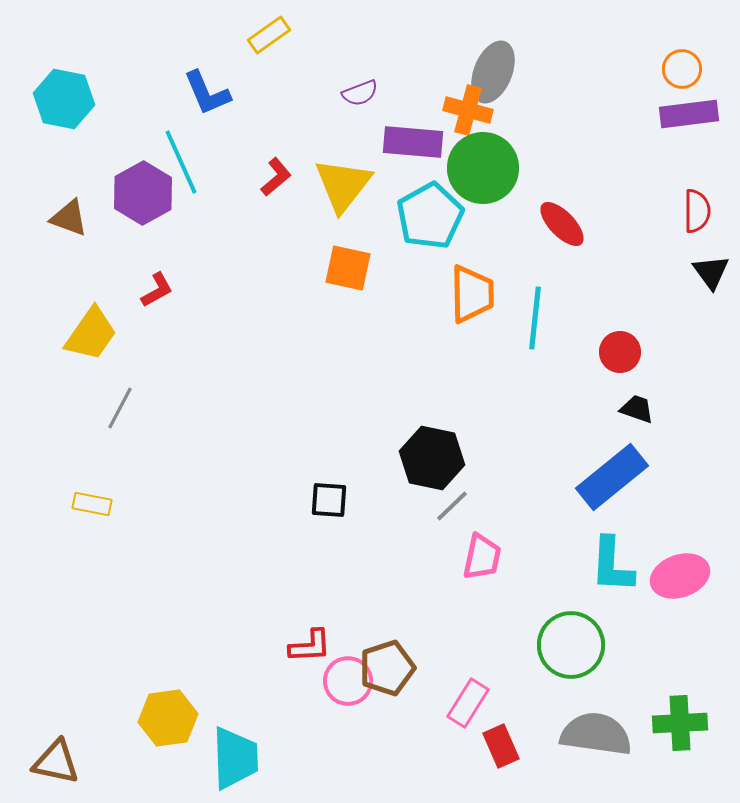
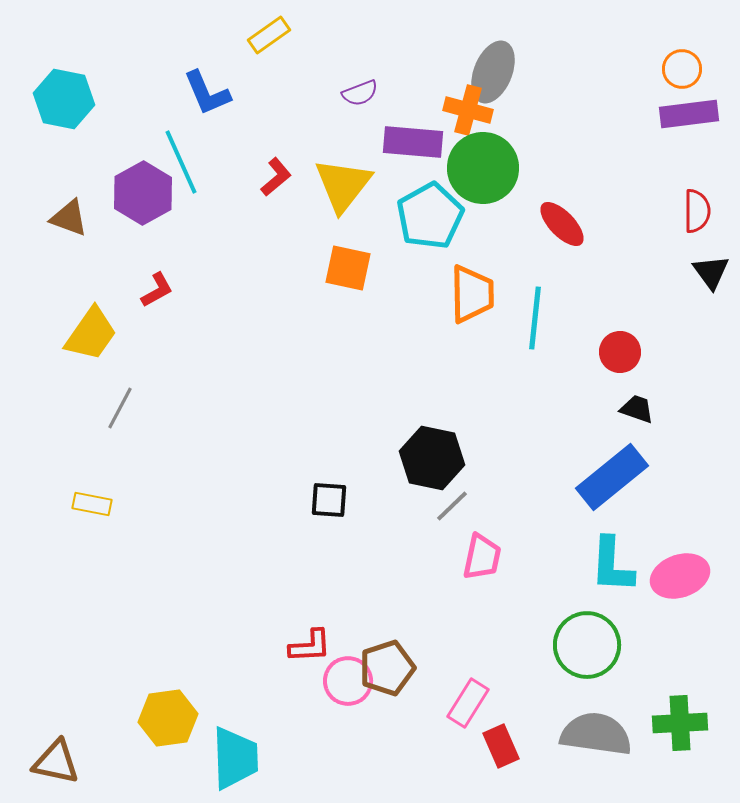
green circle at (571, 645): moved 16 px right
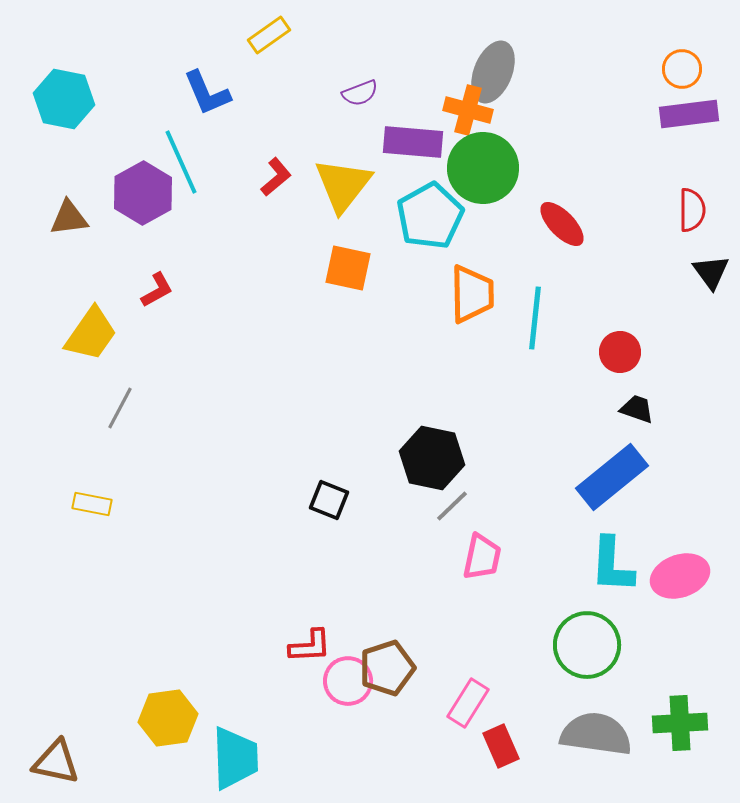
red semicircle at (697, 211): moved 5 px left, 1 px up
brown triangle at (69, 218): rotated 27 degrees counterclockwise
black square at (329, 500): rotated 18 degrees clockwise
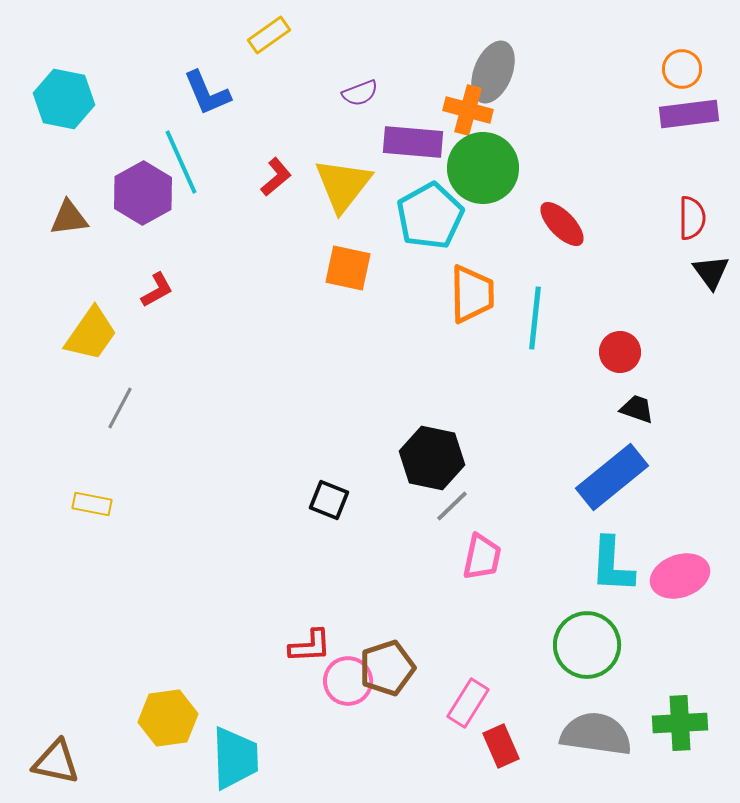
red semicircle at (692, 210): moved 8 px down
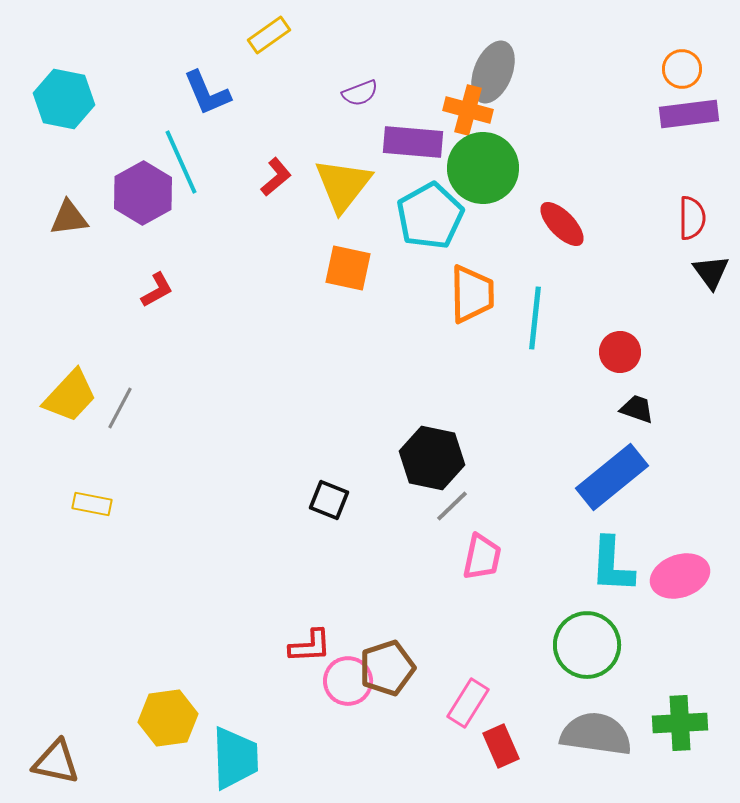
yellow trapezoid at (91, 334): moved 21 px left, 62 px down; rotated 8 degrees clockwise
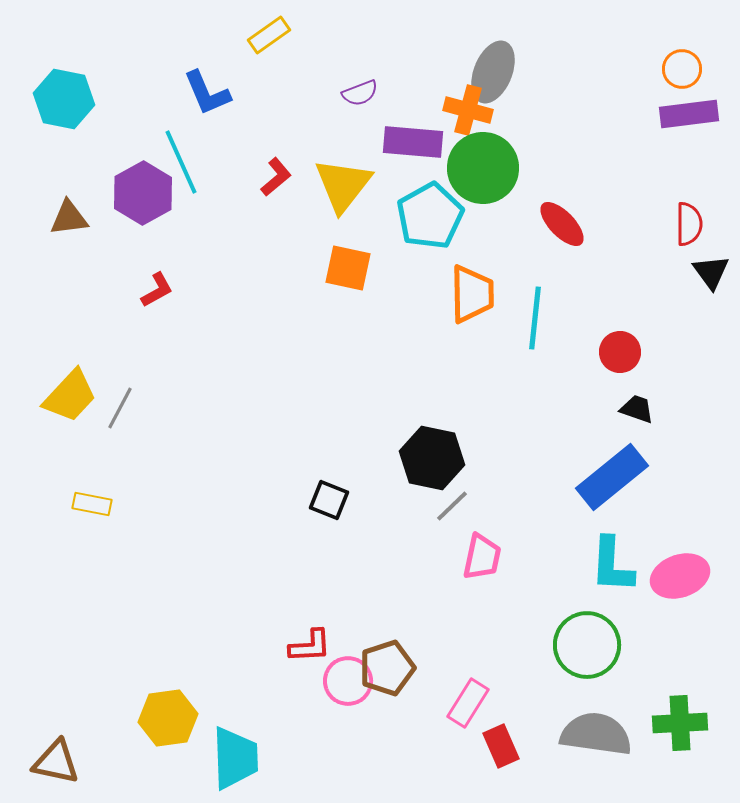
red semicircle at (692, 218): moved 3 px left, 6 px down
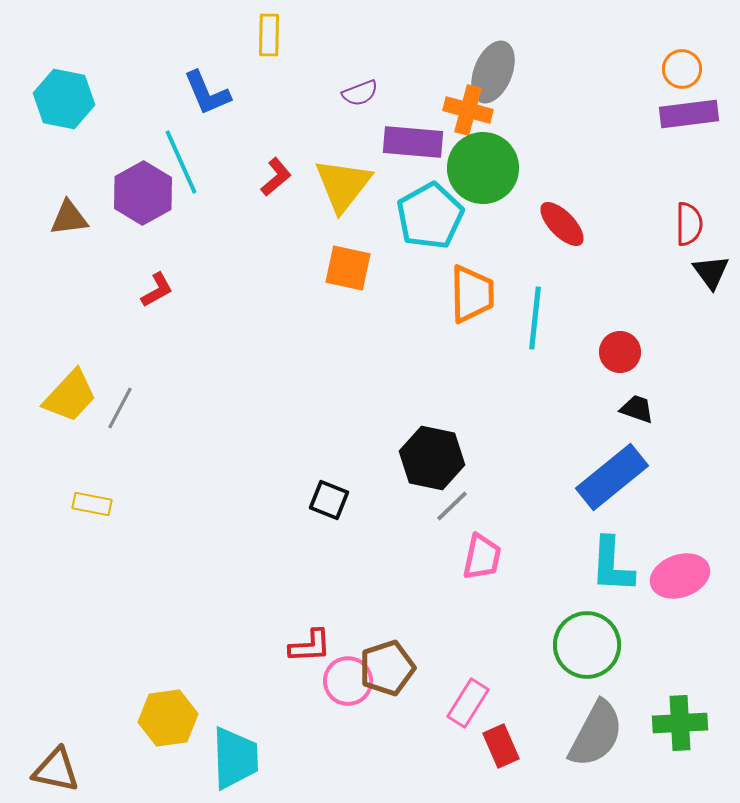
yellow rectangle at (269, 35): rotated 54 degrees counterclockwise
gray semicircle at (596, 734): rotated 110 degrees clockwise
brown triangle at (56, 762): moved 8 px down
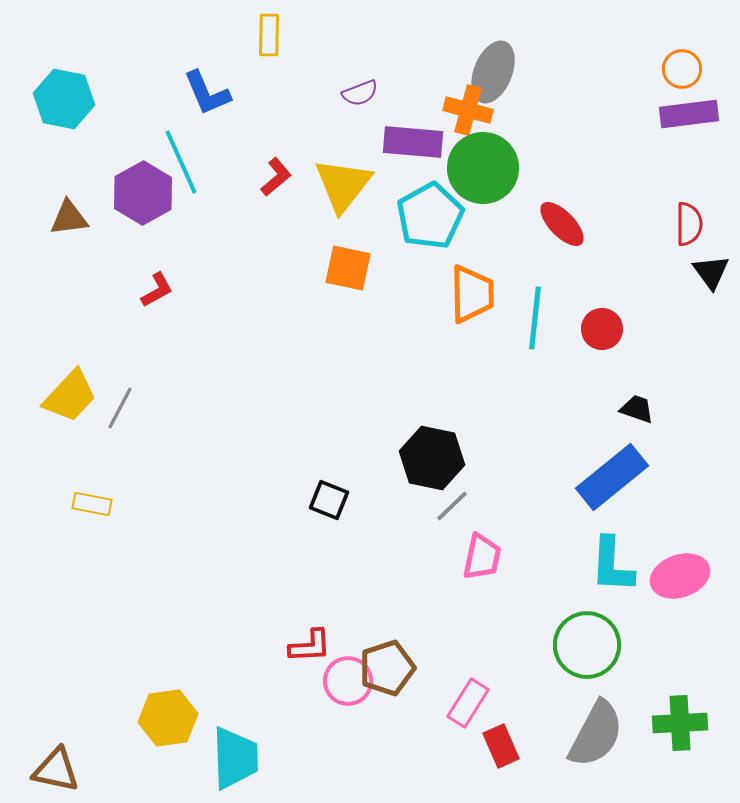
red circle at (620, 352): moved 18 px left, 23 px up
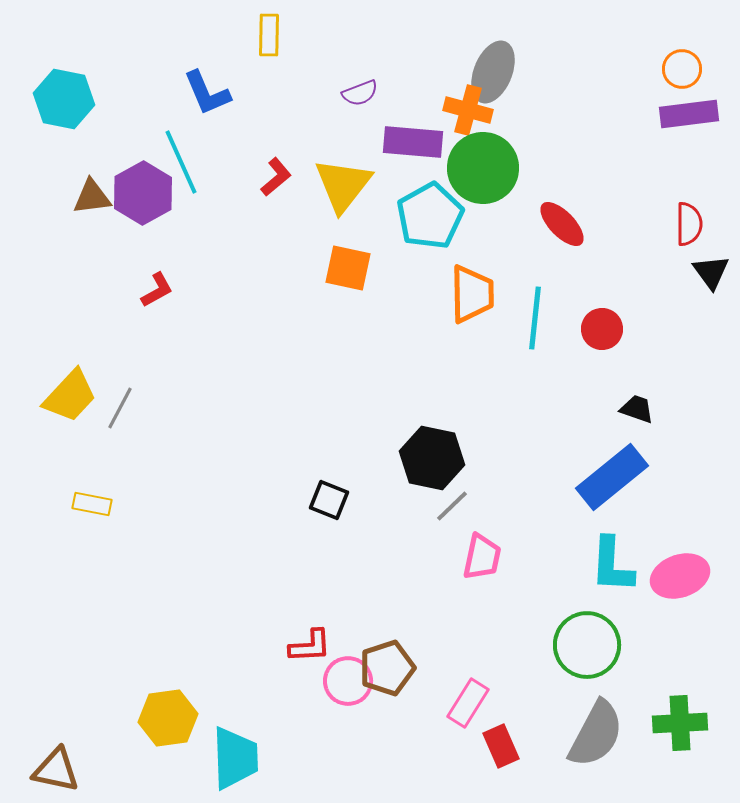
brown triangle at (69, 218): moved 23 px right, 21 px up
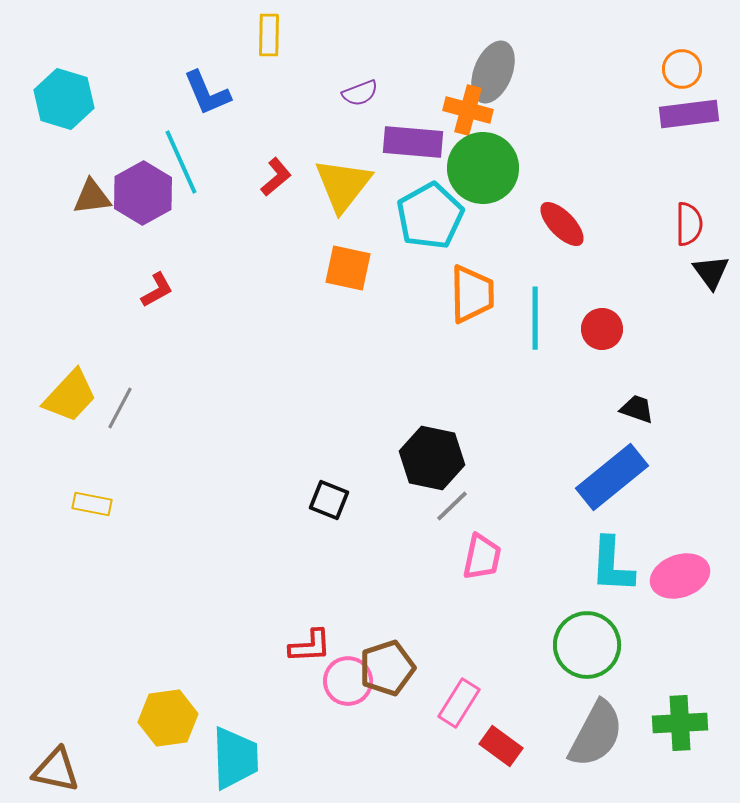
cyan hexagon at (64, 99): rotated 6 degrees clockwise
cyan line at (535, 318): rotated 6 degrees counterclockwise
pink rectangle at (468, 703): moved 9 px left
red rectangle at (501, 746): rotated 30 degrees counterclockwise
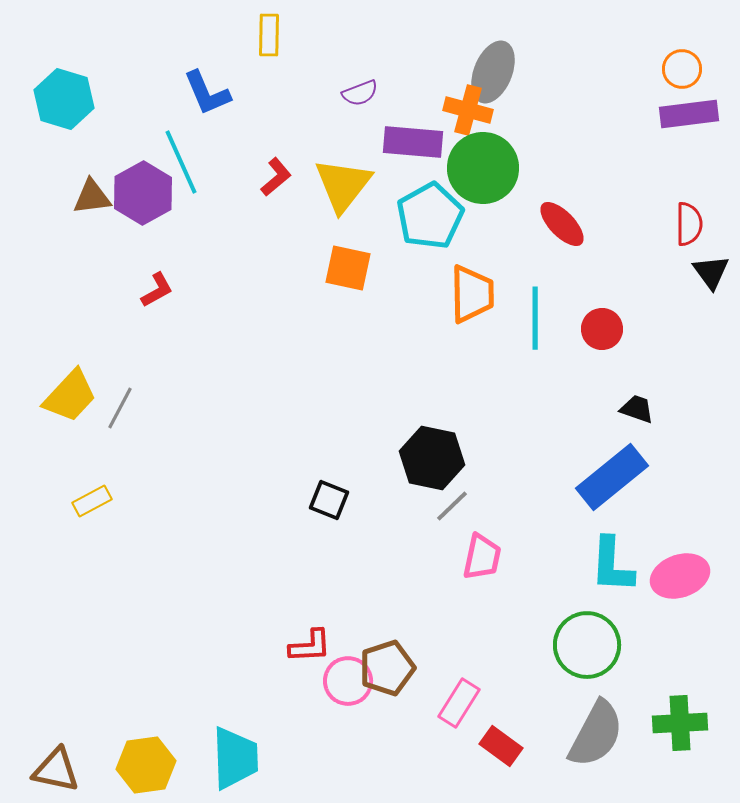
yellow rectangle at (92, 504): moved 3 px up; rotated 39 degrees counterclockwise
yellow hexagon at (168, 718): moved 22 px left, 47 px down
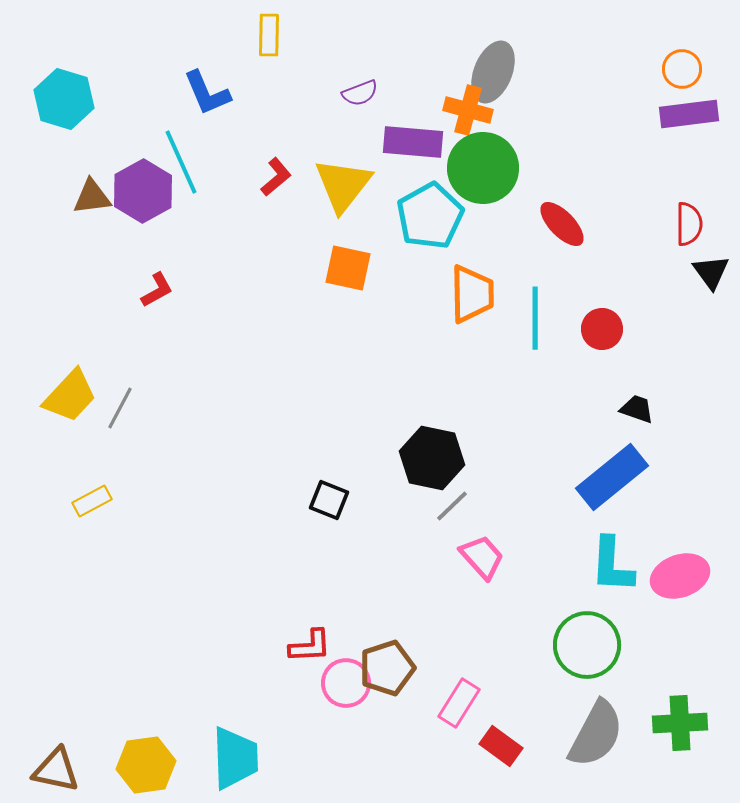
purple hexagon at (143, 193): moved 2 px up
pink trapezoid at (482, 557): rotated 54 degrees counterclockwise
pink circle at (348, 681): moved 2 px left, 2 px down
